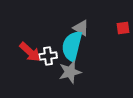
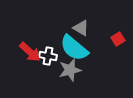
red square: moved 5 px left, 11 px down; rotated 24 degrees counterclockwise
cyan semicircle: moved 2 px right, 2 px down; rotated 64 degrees counterclockwise
white cross: rotated 18 degrees clockwise
gray star: moved 2 px up
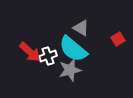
cyan semicircle: moved 1 px left, 1 px down
white cross: rotated 30 degrees counterclockwise
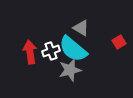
red square: moved 1 px right, 3 px down
red arrow: rotated 140 degrees counterclockwise
white cross: moved 3 px right, 5 px up
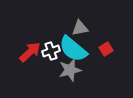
gray triangle: moved 1 px left; rotated 42 degrees counterclockwise
red square: moved 13 px left, 7 px down
red arrow: rotated 55 degrees clockwise
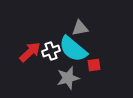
red square: moved 12 px left, 16 px down; rotated 24 degrees clockwise
gray star: moved 2 px left, 8 px down
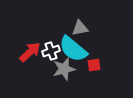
gray star: moved 4 px left, 9 px up
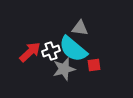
gray triangle: rotated 18 degrees clockwise
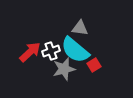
cyan semicircle: moved 2 px right, 1 px down
red square: rotated 24 degrees counterclockwise
